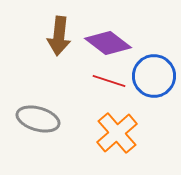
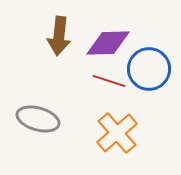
purple diamond: rotated 39 degrees counterclockwise
blue circle: moved 5 px left, 7 px up
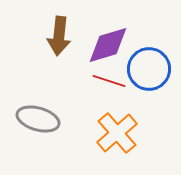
purple diamond: moved 2 px down; rotated 15 degrees counterclockwise
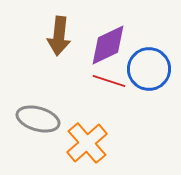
purple diamond: rotated 9 degrees counterclockwise
orange cross: moved 30 px left, 10 px down
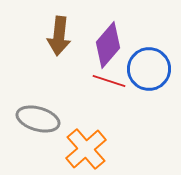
purple diamond: rotated 24 degrees counterclockwise
orange cross: moved 1 px left, 6 px down
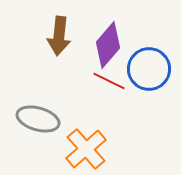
red line: rotated 8 degrees clockwise
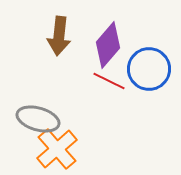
orange cross: moved 29 px left
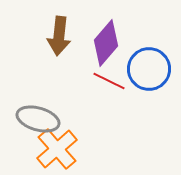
purple diamond: moved 2 px left, 2 px up
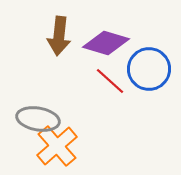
purple diamond: rotated 66 degrees clockwise
red line: moved 1 px right; rotated 16 degrees clockwise
gray ellipse: rotated 6 degrees counterclockwise
orange cross: moved 3 px up
